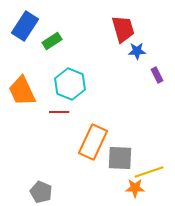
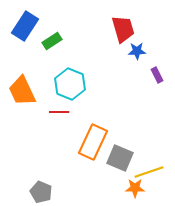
gray square: rotated 20 degrees clockwise
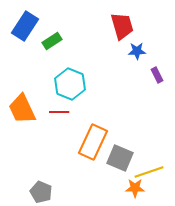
red trapezoid: moved 1 px left, 3 px up
orange trapezoid: moved 18 px down
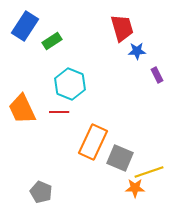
red trapezoid: moved 2 px down
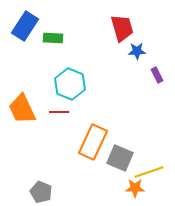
green rectangle: moved 1 px right, 3 px up; rotated 36 degrees clockwise
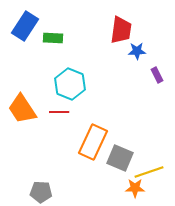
red trapezoid: moved 1 px left, 2 px down; rotated 24 degrees clockwise
orange trapezoid: rotated 8 degrees counterclockwise
gray pentagon: rotated 20 degrees counterclockwise
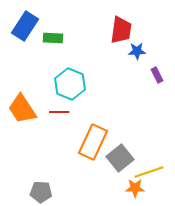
gray square: rotated 28 degrees clockwise
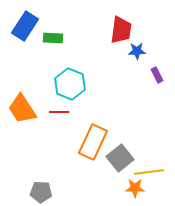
yellow line: rotated 12 degrees clockwise
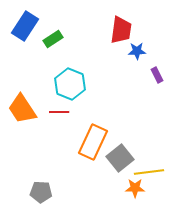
green rectangle: moved 1 px down; rotated 36 degrees counterclockwise
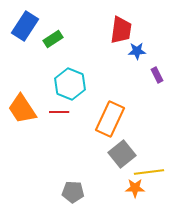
orange rectangle: moved 17 px right, 23 px up
gray square: moved 2 px right, 4 px up
gray pentagon: moved 32 px right
